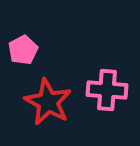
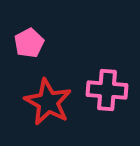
pink pentagon: moved 6 px right, 7 px up
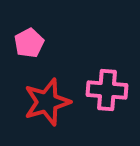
red star: moved 1 px left; rotated 27 degrees clockwise
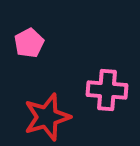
red star: moved 15 px down
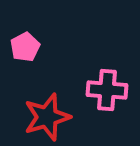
pink pentagon: moved 4 px left, 4 px down
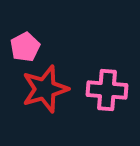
red star: moved 2 px left, 28 px up
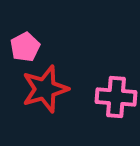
pink cross: moved 9 px right, 7 px down
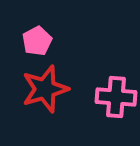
pink pentagon: moved 12 px right, 6 px up
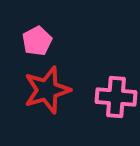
red star: moved 2 px right, 1 px down
